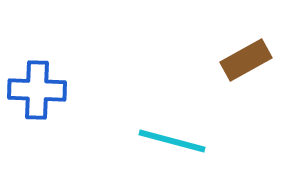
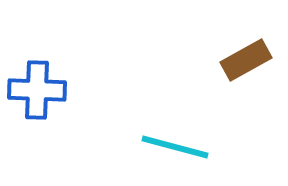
cyan line: moved 3 px right, 6 px down
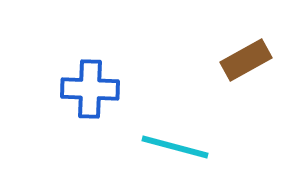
blue cross: moved 53 px right, 1 px up
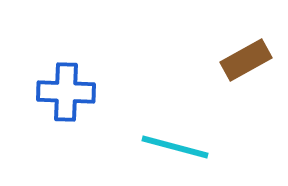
blue cross: moved 24 px left, 3 px down
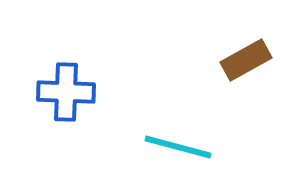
cyan line: moved 3 px right
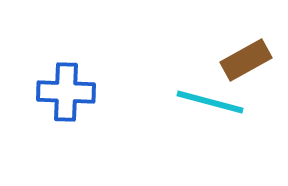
cyan line: moved 32 px right, 45 px up
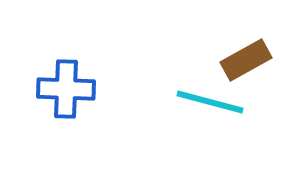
blue cross: moved 3 px up
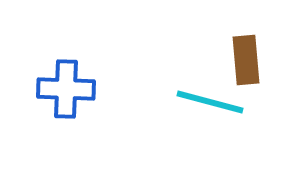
brown rectangle: rotated 66 degrees counterclockwise
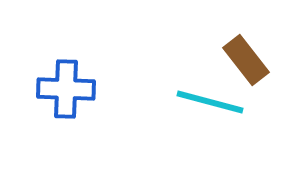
brown rectangle: rotated 33 degrees counterclockwise
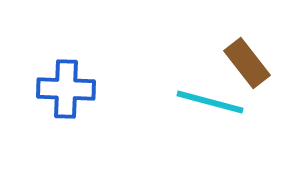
brown rectangle: moved 1 px right, 3 px down
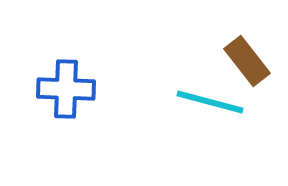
brown rectangle: moved 2 px up
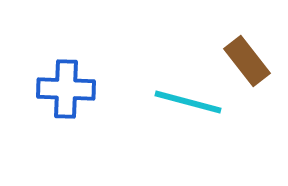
cyan line: moved 22 px left
